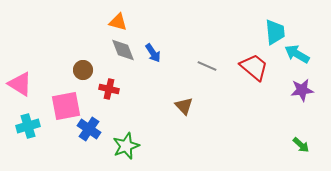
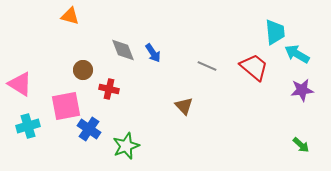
orange triangle: moved 48 px left, 6 px up
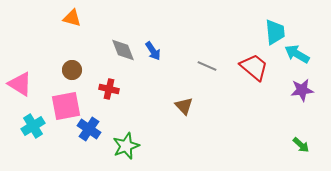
orange triangle: moved 2 px right, 2 px down
blue arrow: moved 2 px up
brown circle: moved 11 px left
cyan cross: moved 5 px right; rotated 15 degrees counterclockwise
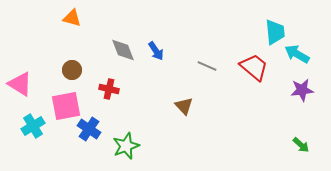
blue arrow: moved 3 px right
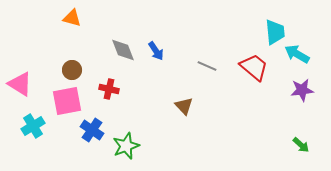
pink square: moved 1 px right, 5 px up
blue cross: moved 3 px right, 1 px down
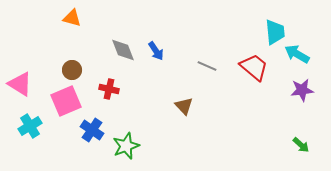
pink square: moved 1 px left; rotated 12 degrees counterclockwise
cyan cross: moved 3 px left
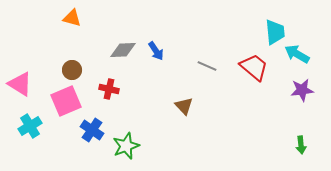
gray diamond: rotated 72 degrees counterclockwise
green arrow: rotated 42 degrees clockwise
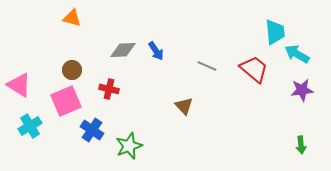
red trapezoid: moved 2 px down
pink triangle: moved 1 px left, 1 px down
green star: moved 3 px right
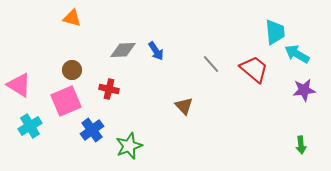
gray line: moved 4 px right, 2 px up; rotated 24 degrees clockwise
purple star: moved 2 px right
blue cross: rotated 20 degrees clockwise
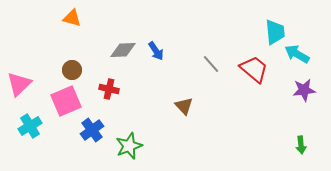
pink triangle: moved 1 px up; rotated 44 degrees clockwise
